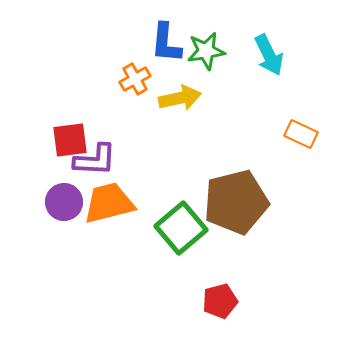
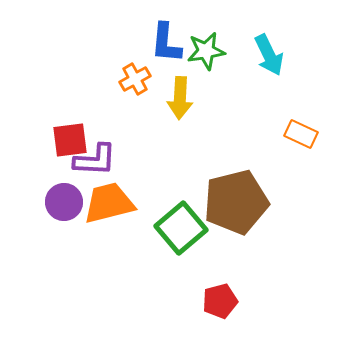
yellow arrow: rotated 105 degrees clockwise
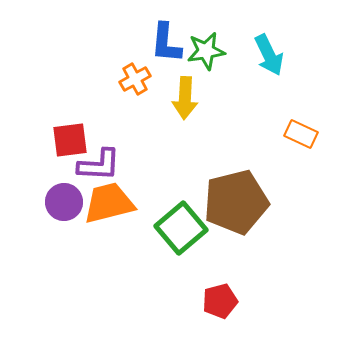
yellow arrow: moved 5 px right
purple L-shape: moved 4 px right, 5 px down
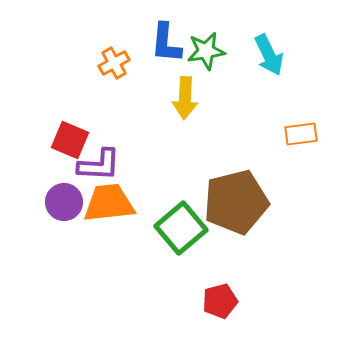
orange cross: moved 21 px left, 16 px up
orange rectangle: rotated 32 degrees counterclockwise
red square: rotated 30 degrees clockwise
orange trapezoid: rotated 8 degrees clockwise
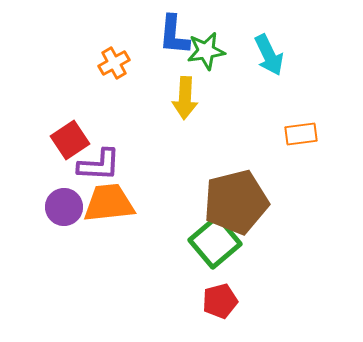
blue L-shape: moved 8 px right, 8 px up
red square: rotated 33 degrees clockwise
purple circle: moved 5 px down
green square: moved 34 px right, 14 px down
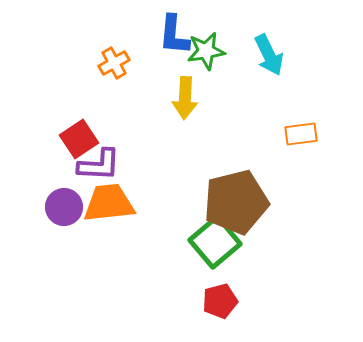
red square: moved 9 px right, 1 px up
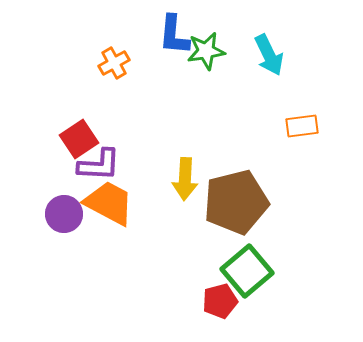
yellow arrow: moved 81 px down
orange rectangle: moved 1 px right, 8 px up
orange trapezoid: rotated 34 degrees clockwise
purple circle: moved 7 px down
green square: moved 32 px right, 29 px down
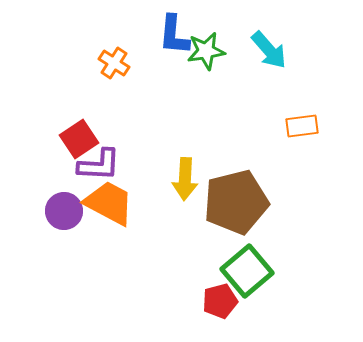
cyan arrow: moved 5 px up; rotated 15 degrees counterclockwise
orange cross: rotated 28 degrees counterclockwise
purple circle: moved 3 px up
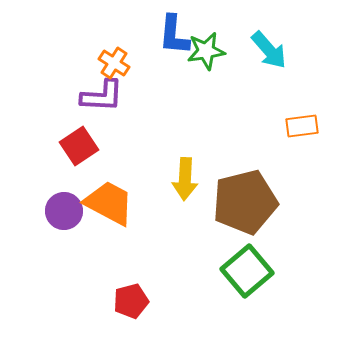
red square: moved 7 px down
purple L-shape: moved 3 px right, 69 px up
brown pentagon: moved 9 px right
red pentagon: moved 89 px left
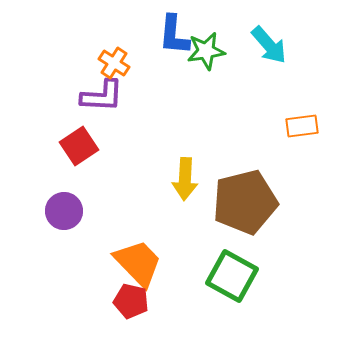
cyan arrow: moved 5 px up
orange trapezoid: moved 29 px right, 60 px down; rotated 18 degrees clockwise
green square: moved 15 px left, 5 px down; rotated 21 degrees counterclockwise
red pentagon: rotated 28 degrees clockwise
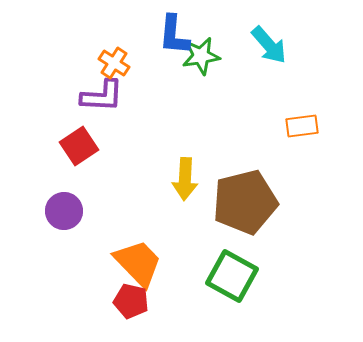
green star: moved 5 px left, 5 px down
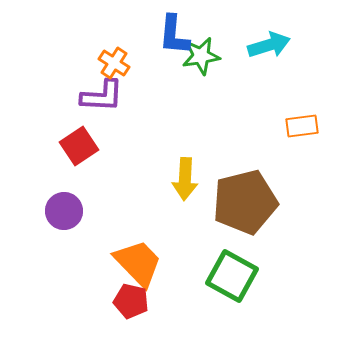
cyan arrow: rotated 66 degrees counterclockwise
